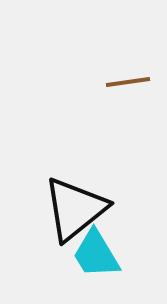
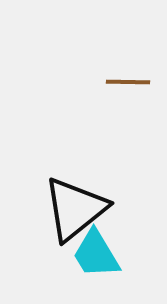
brown line: rotated 9 degrees clockwise
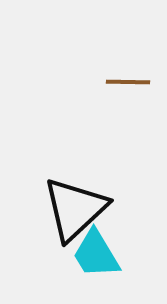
black triangle: rotated 4 degrees counterclockwise
